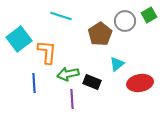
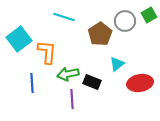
cyan line: moved 3 px right, 1 px down
blue line: moved 2 px left
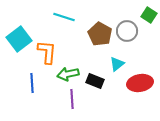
green square: rotated 28 degrees counterclockwise
gray circle: moved 2 px right, 10 px down
brown pentagon: rotated 10 degrees counterclockwise
black rectangle: moved 3 px right, 1 px up
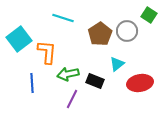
cyan line: moved 1 px left, 1 px down
brown pentagon: rotated 10 degrees clockwise
purple line: rotated 30 degrees clockwise
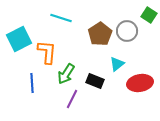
cyan line: moved 2 px left
cyan square: rotated 10 degrees clockwise
green arrow: moved 2 px left; rotated 45 degrees counterclockwise
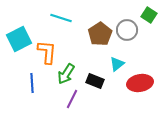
gray circle: moved 1 px up
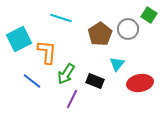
gray circle: moved 1 px right, 1 px up
cyan triangle: rotated 14 degrees counterclockwise
blue line: moved 2 px up; rotated 48 degrees counterclockwise
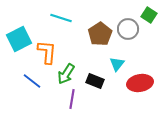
purple line: rotated 18 degrees counterclockwise
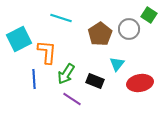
gray circle: moved 1 px right
blue line: moved 2 px right, 2 px up; rotated 48 degrees clockwise
purple line: rotated 66 degrees counterclockwise
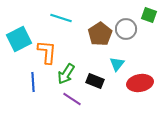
green square: rotated 14 degrees counterclockwise
gray circle: moved 3 px left
blue line: moved 1 px left, 3 px down
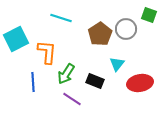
cyan square: moved 3 px left
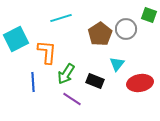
cyan line: rotated 35 degrees counterclockwise
